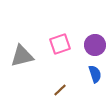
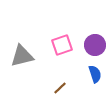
pink square: moved 2 px right, 1 px down
brown line: moved 2 px up
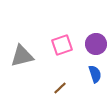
purple circle: moved 1 px right, 1 px up
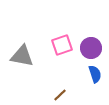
purple circle: moved 5 px left, 4 px down
gray triangle: rotated 25 degrees clockwise
brown line: moved 7 px down
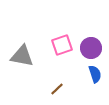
brown line: moved 3 px left, 6 px up
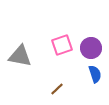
gray triangle: moved 2 px left
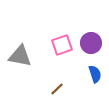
purple circle: moved 5 px up
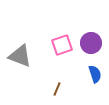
gray triangle: rotated 10 degrees clockwise
brown line: rotated 24 degrees counterclockwise
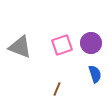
gray triangle: moved 9 px up
